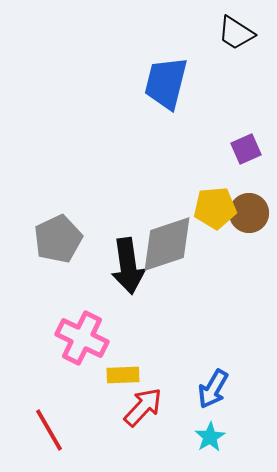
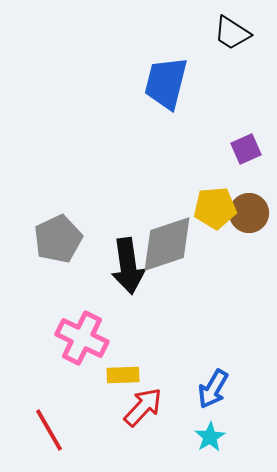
black trapezoid: moved 4 px left
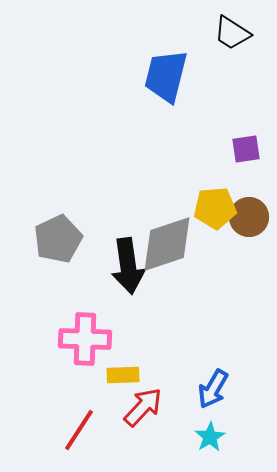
blue trapezoid: moved 7 px up
purple square: rotated 16 degrees clockwise
brown circle: moved 4 px down
pink cross: moved 3 px right, 1 px down; rotated 24 degrees counterclockwise
red line: moved 30 px right; rotated 63 degrees clockwise
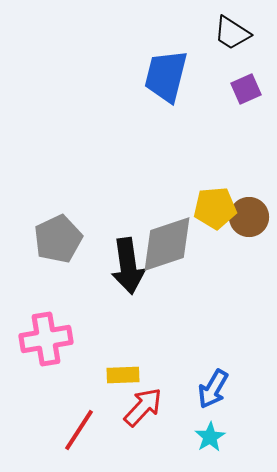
purple square: moved 60 px up; rotated 16 degrees counterclockwise
pink cross: moved 39 px left; rotated 12 degrees counterclockwise
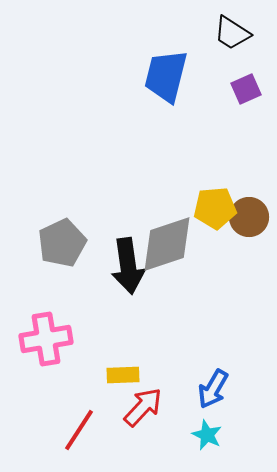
gray pentagon: moved 4 px right, 4 px down
cyan star: moved 3 px left, 2 px up; rotated 16 degrees counterclockwise
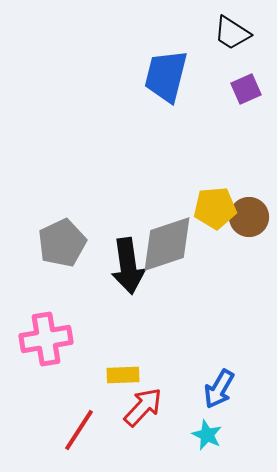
blue arrow: moved 6 px right
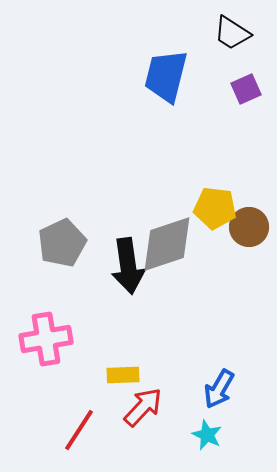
yellow pentagon: rotated 12 degrees clockwise
brown circle: moved 10 px down
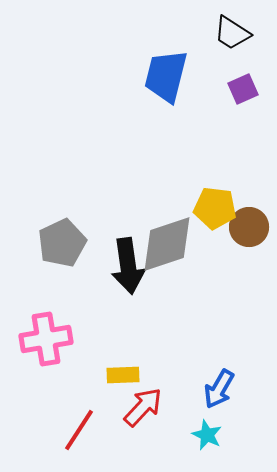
purple square: moved 3 px left
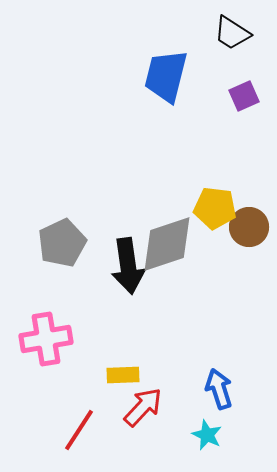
purple square: moved 1 px right, 7 px down
blue arrow: rotated 132 degrees clockwise
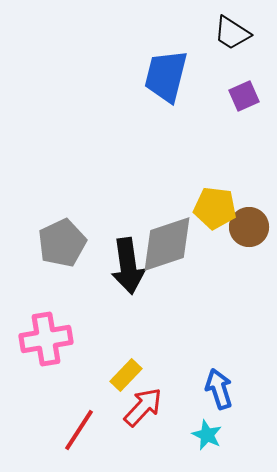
yellow rectangle: moved 3 px right; rotated 44 degrees counterclockwise
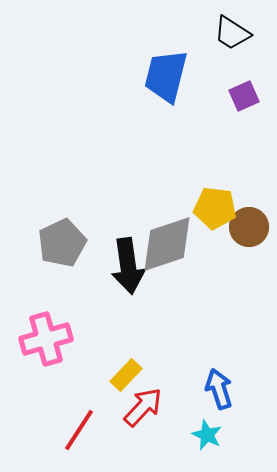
pink cross: rotated 6 degrees counterclockwise
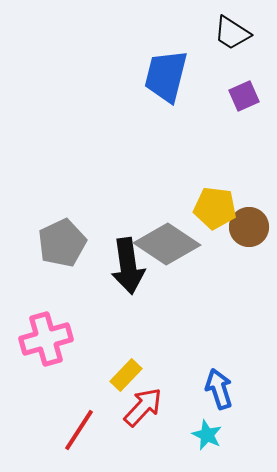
gray diamond: rotated 52 degrees clockwise
